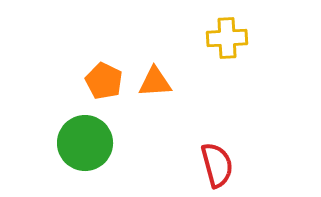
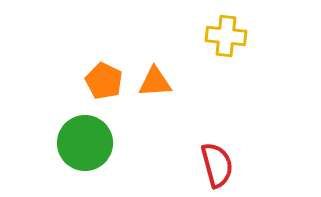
yellow cross: moved 1 px left, 2 px up; rotated 9 degrees clockwise
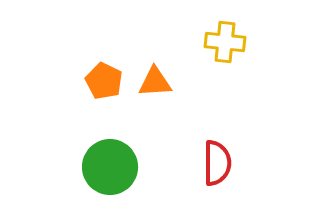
yellow cross: moved 1 px left, 6 px down
green circle: moved 25 px right, 24 px down
red semicircle: moved 2 px up; rotated 15 degrees clockwise
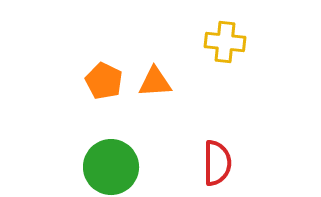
green circle: moved 1 px right
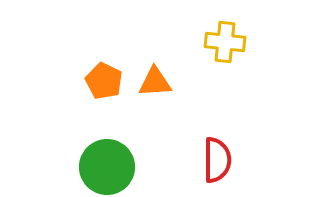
red semicircle: moved 3 px up
green circle: moved 4 px left
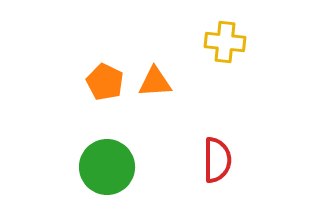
orange pentagon: moved 1 px right, 1 px down
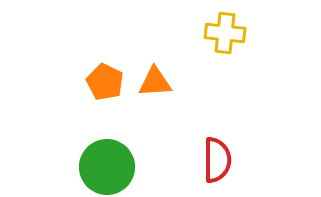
yellow cross: moved 9 px up
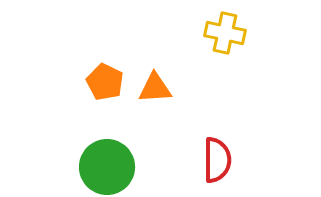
yellow cross: rotated 6 degrees clockwise
orange triangle: moved 6 px down
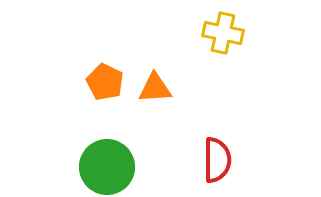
yellow cross: moved 2 px left
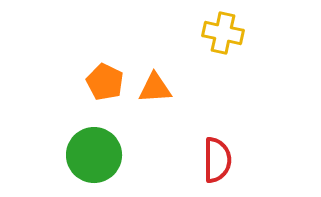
green circle: moved 13 px left, 12 px up
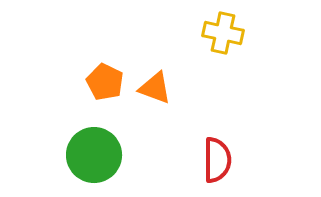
orange triangle: rotated 24 degrees clockwise
